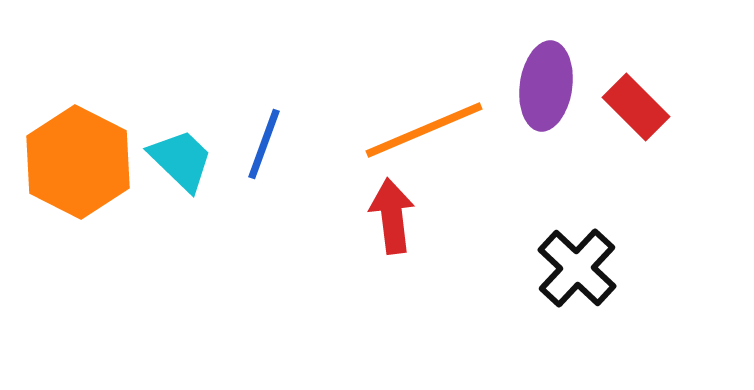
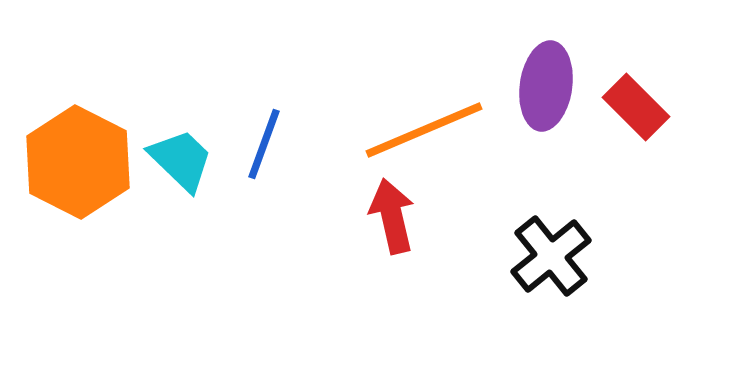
red arrow: rotated 6 degrees counterclockwise
black cross: moved 26 px left, 12 px up; rotated 8 degrees clockwise
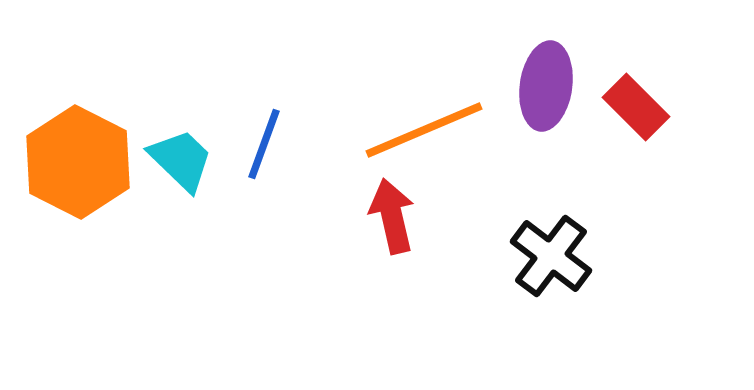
black cross: rotated 14 degrees counterclockwise
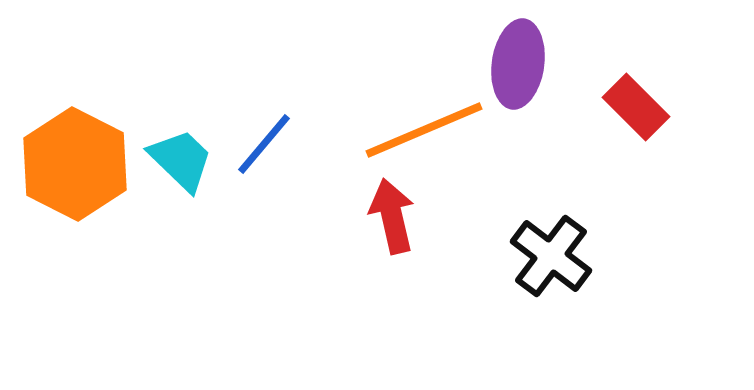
purple ellipse: moved 28 px left, 22 px up
blue line: rotated 20 degrees clockwise
orange hexagon: moved 3 px left, 2 px down
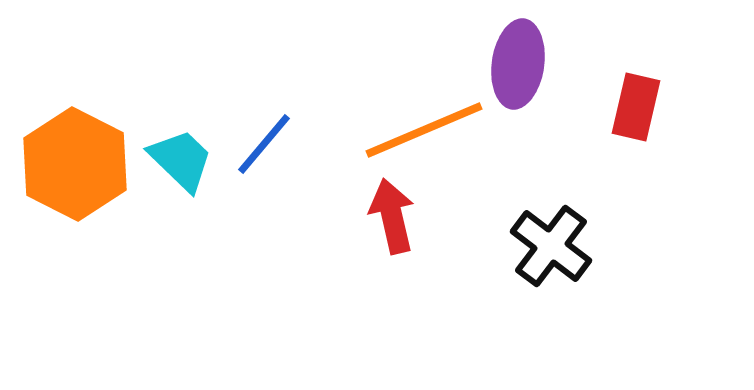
red rectangle: rotated 58 degrees clockwise
black cross: moved 10 px up
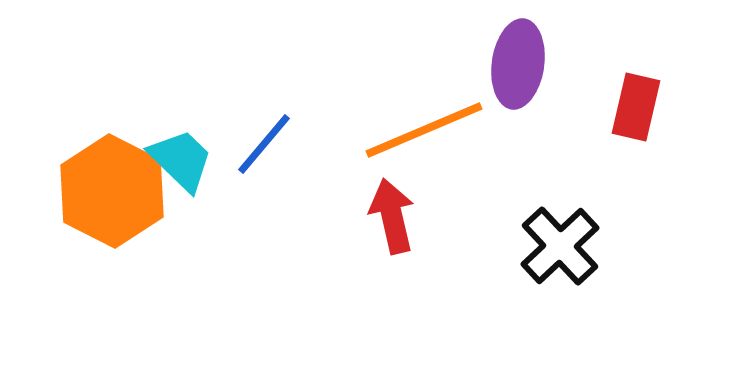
orange hexagon: moved 37 px right, 27 px down
black cross: moved 9 px right; rotated 10 degrees clockwise
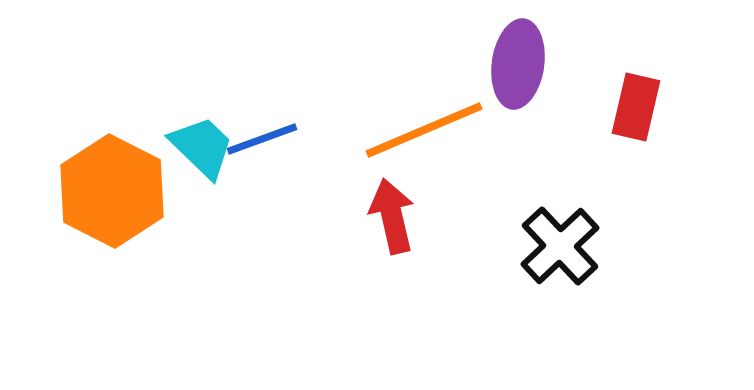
blue line: moved 2 px left, 5 px up; rotated 30 degrees clockwise
cyan trapezoid: moved 21 px right, 13 px up
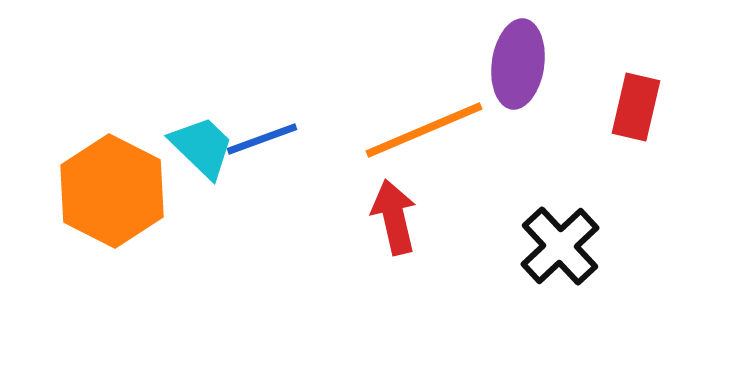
red arrow: moved 2 px right, 1 px down
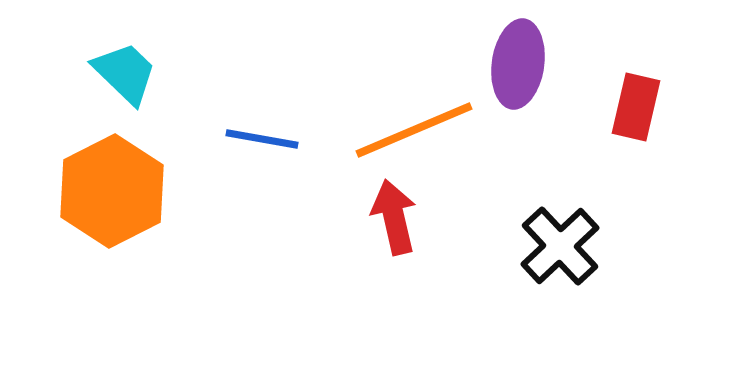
orange line: moved 10 px left
blue line: rotated 30 degrees clockwise
cyan trapezoid: moved 77 px left, 74 px up
orange hexagon: rotated 6 degrees clockwise
